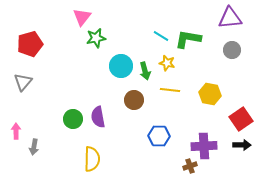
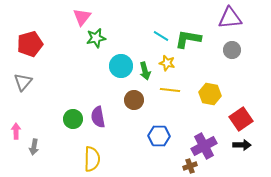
purple cross: rotated 25 degrees counterclockwise
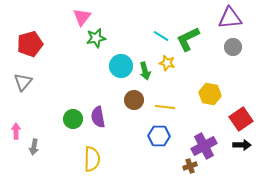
green L-shape: rotated 36 degrees counterclockwise
gray circle: moved 1 px right, 3 px up
yellow line: moved 5 px left, 17 px down
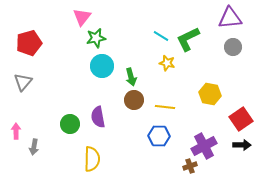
red pentagon: moved 1 px left, 1 px up
cyan circle: moved 19 px left
green arrow: moved 14 px left, 6 px down
green circle: moved 3 px left, 5 px down
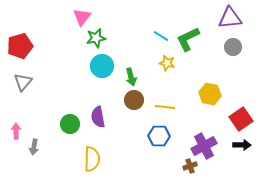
red pentagon: moved 9 px left, 3 px down
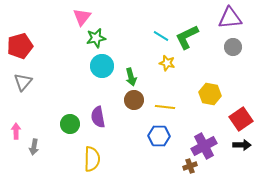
green L-shape: moved 1 px left, 2 px up
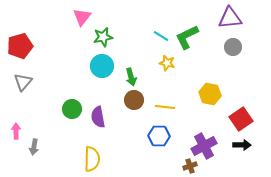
green star: moved 7 px right, 1 px up
green circle: moved 2 px right, 15 px up
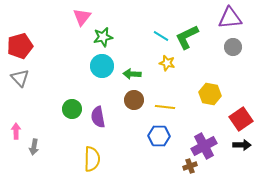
green arrow: moved 1 px right, 3 px up; rotated 108 degrees clockwise
gray triangle: moved 3 px left, 4 px up; rotated 24 degrees counterclockwise
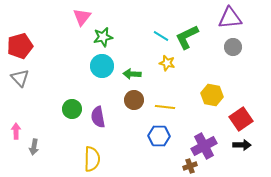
yellow hexagon: moved 2 px right, 1 px down
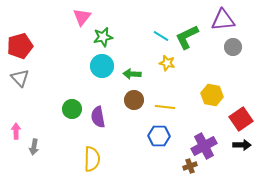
purple triangle: moved 7 px left, 2 px down
